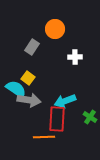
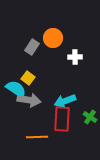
orange circle: moved 2 px left, 9 px down
red rectangle: moved 5 px right
orange line: moved 7 px left
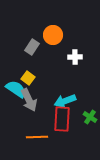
orange circle: moved 3 px up
gray arrow: rotated 55 degrees clockwise
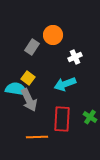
white cross: rotated 24 degrees counterclockwise
cyan semicircle: rotated 25 degrees counterclockwise
cyan arrow: moved 17 px up
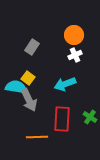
orange circle: moved 21 px right
white cross: moved 2 px up
cyan semicircle: moved 2 px up
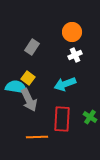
orange circle: moved 2 px left, 3 px up
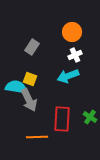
yellow square: moved 2 px right, 1 px down; rotated 16 degrees counterclockwise
cyan arrow: moved 3 px right, 8 px up
